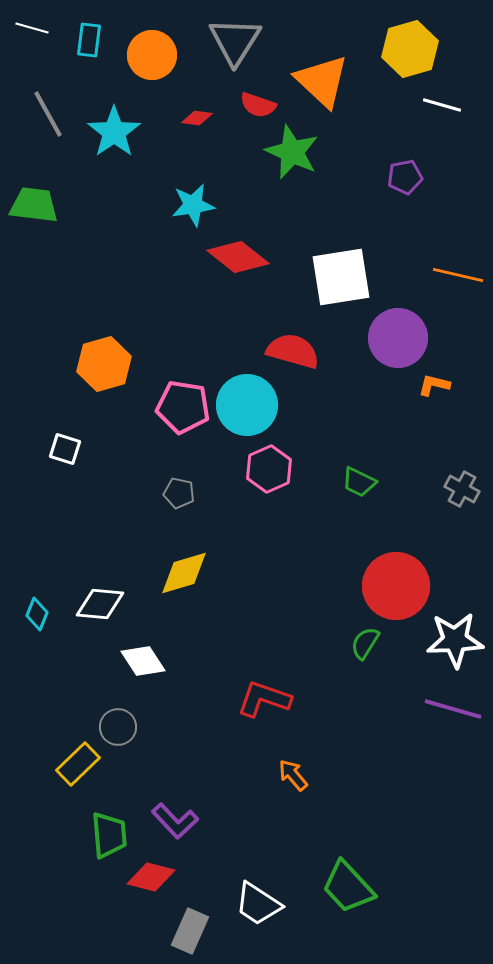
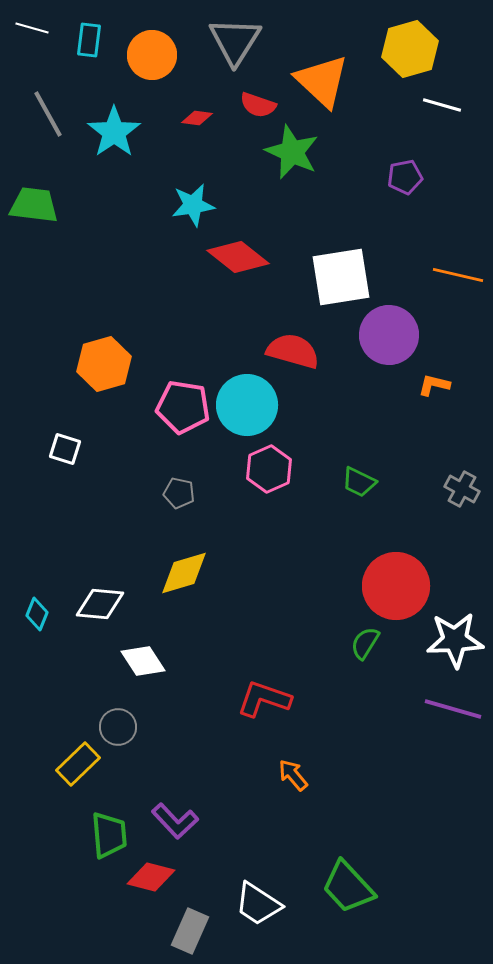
purple circle at (398, 338): moved 9 px left, 3 px up
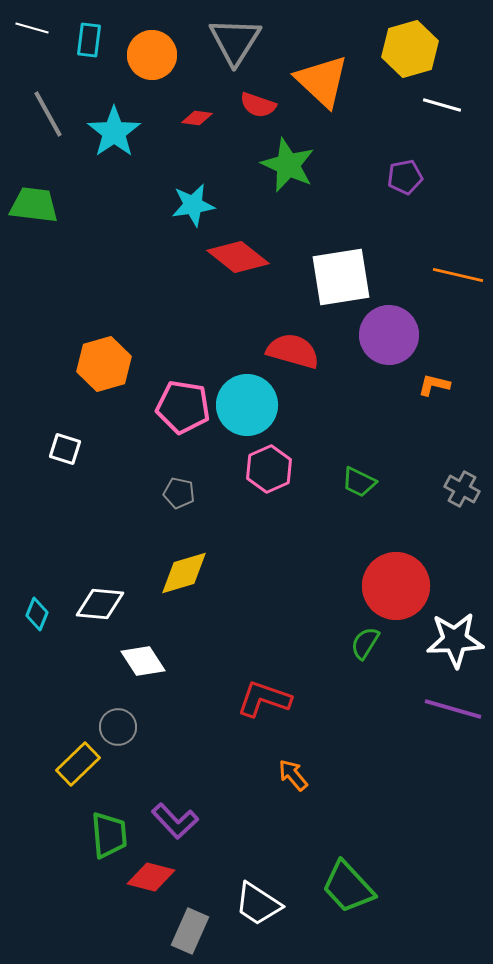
green star at (292, 152): moved 4 px left, 13 px down
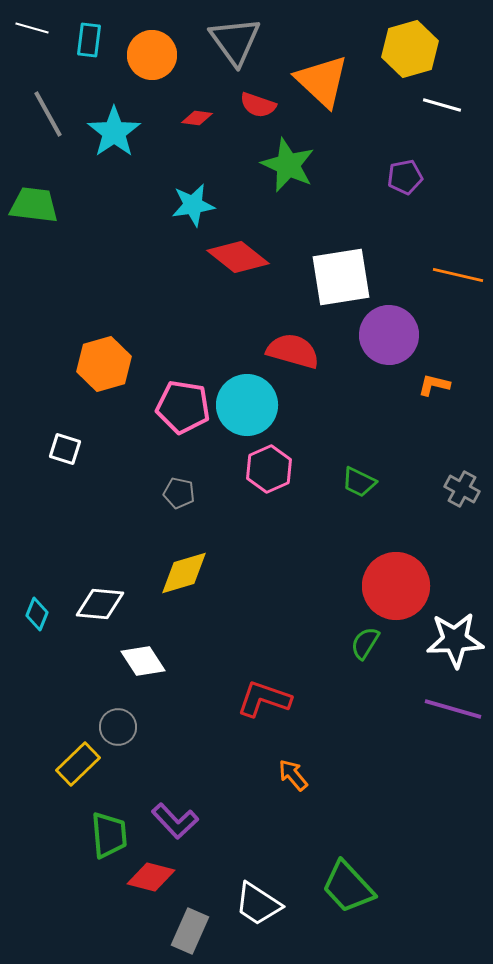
gray triangle at (235, 41): rotated 8 degrees counterclockwise
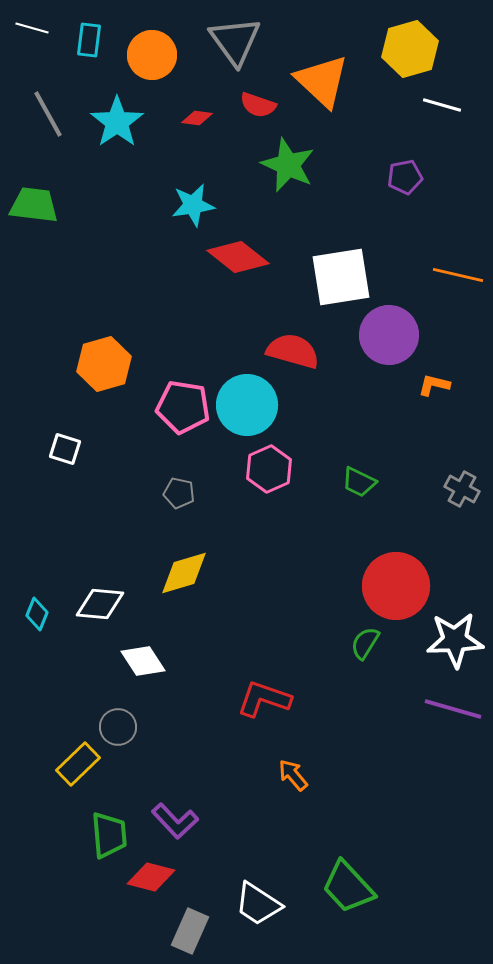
cyan star at (114, 132): moved 3 px right, 10 px up
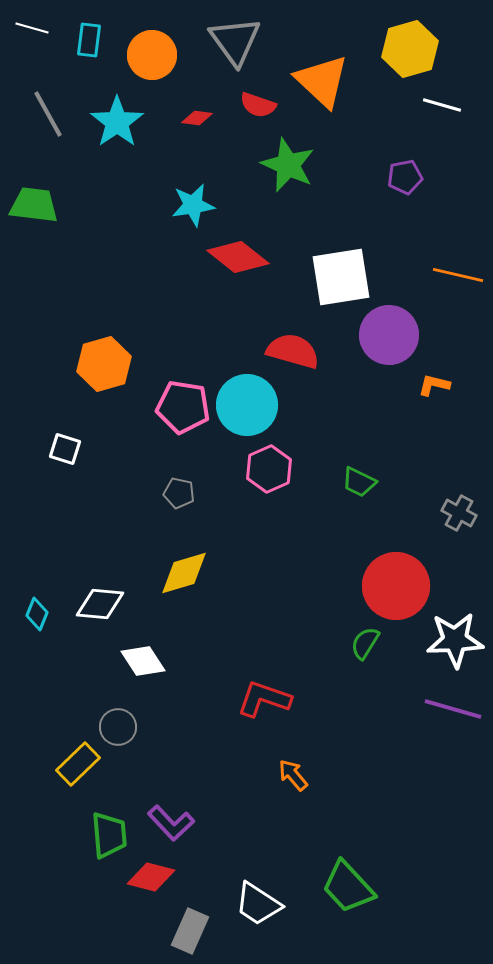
gray cross at (462, 489): moved 3 px left, 24 px down
purple L-shape at (175, 821): moved 4 px left, 2 px down
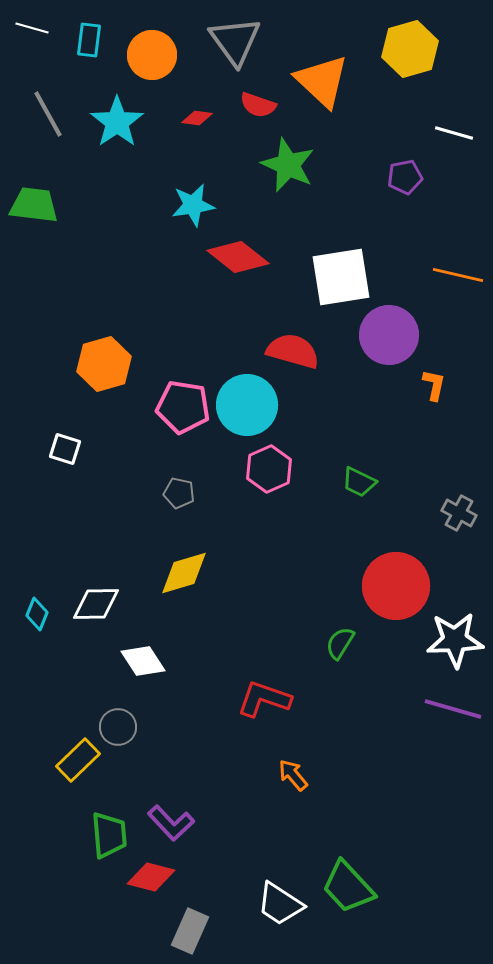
white line at (442, 105): moved 12 px right, 28 px down
orange L-shape at (434, 385): rotated 88 degrees clockwise
white diamond at (100, 604): moved 4 px left; rotated 6 degrees counterclockwise
green semicircle at (365, 643): moved 25 px left
yellow rectangle at (78, 764): moved 4 px up
white trapezoid at (258, 904): moved 22 px right
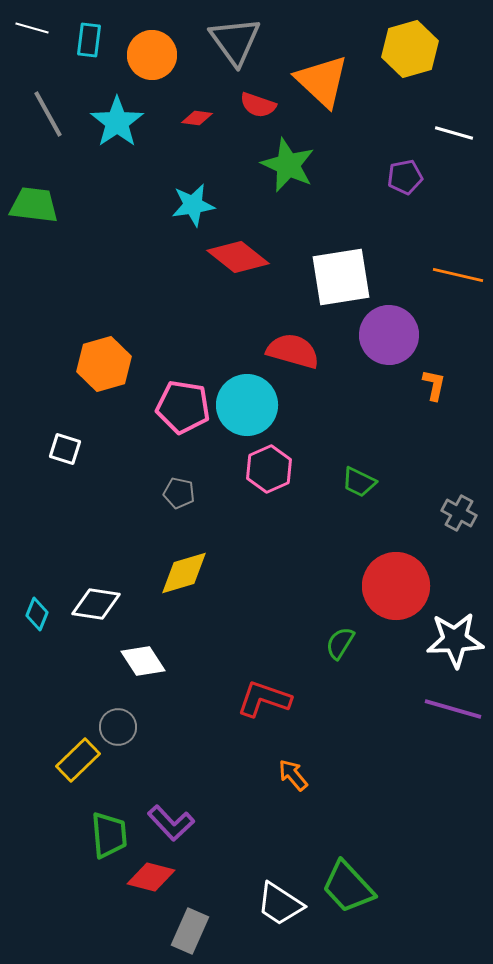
white diamond at (96, 604): rotated 9 degrees clockwise
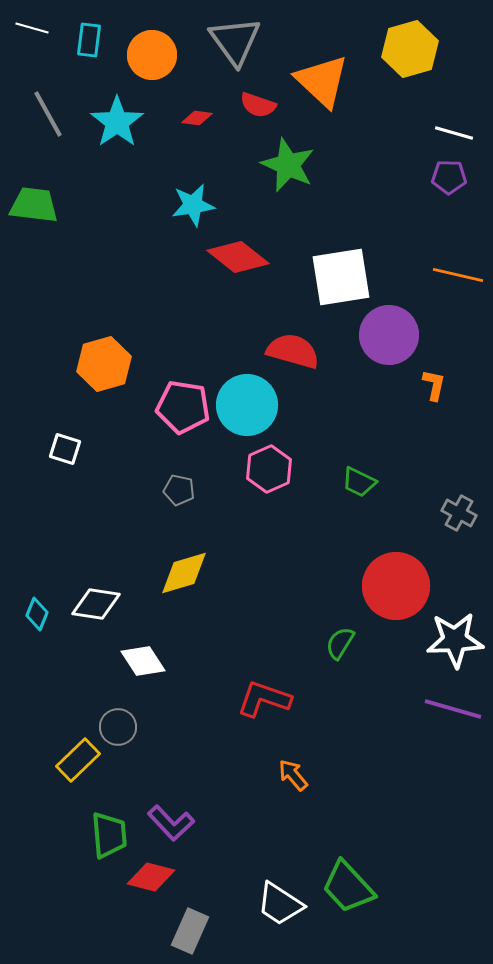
purple pentagon at (405, 177): moved 44 px right; rotated 12 degrees clockwise
gray pentagon at (179, 493): moved 3 px up
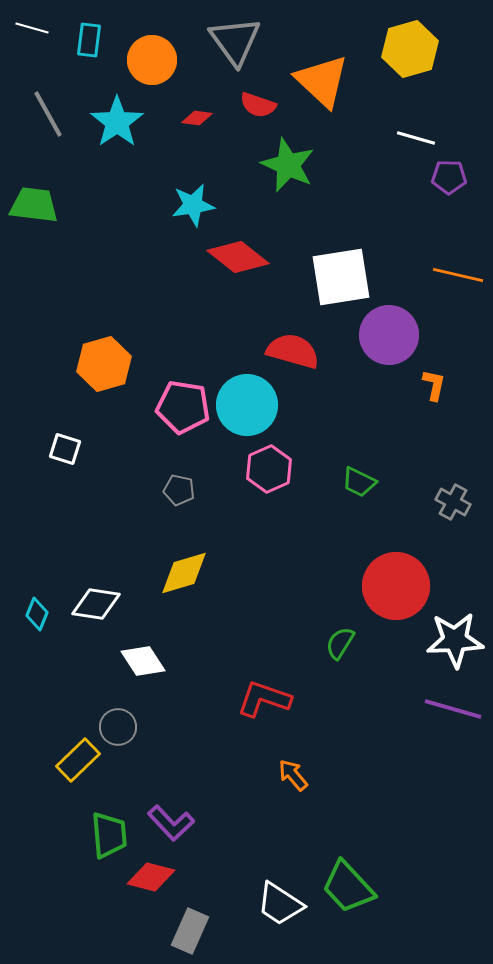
orange circle at (152, 55): moved 5 px down
white line at (454, 133): moved 38 px left, 5 px down
gray cross at (459, 513): moved 6 px left, 11 px up
